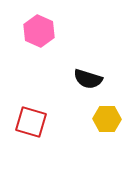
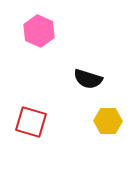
yellow hexagon: moved 1 px right, 2 px down
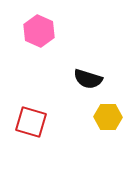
yellow hexagon: moved 4 px up
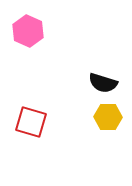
pink hexagon: moved 11 px left
black semicircle: moved 15 px right, 4 px down
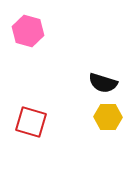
pink hexagon: rotated 8 degrees counterclockwise
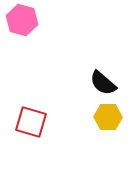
pink hexagon: moved 6 px left, 11 px up
black semicircle: rotated 24 degrees clockwise
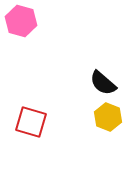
pink hexagon: moved 1 px left, 1 px down
yellow hexagon: rotated 20 degrees clockwise
